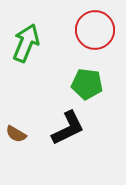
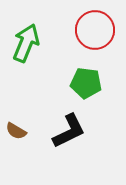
green pentagon: moved 1 px left, 1 px up
black L-shape: moved 1 px right, 3 px down
brown semicircle: moved 3 px up
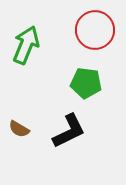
green arrow: moved 2 px down
brown semicircle: moved 3 px right, 2 px up
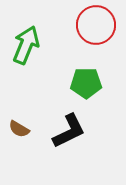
red circle: moved 1 px right, 5 px up
green pentagon: rotated 8 degrees counterclockwise
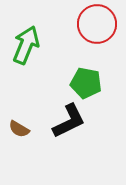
red circle: moved 1 px right, 1 px up
green pentagon: rotated 12 degrees clockwise
black L-shape: moved 10 px up
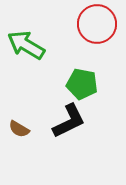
green arrow: rotated 81 degrees counterclockwise
green pentagon: moved 4 px left, 1 px down
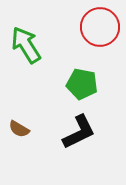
red circle: moved 3 px right, 3 px down
green arrow: rotated 27 degrees clockwise
black L-shape: moved 10 px right, 11 px down
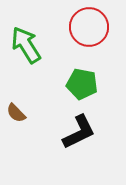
red circle: moved 11 px left
brown semicircle: moved 3 px left, 16 px up; rotated 15 degrees clockwise
